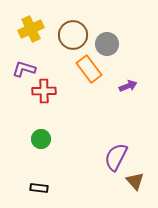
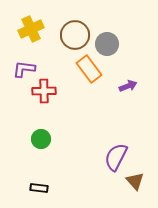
brown circle: moved 2 px right
purple L-shape: rotated 10 degrees counterclockwise
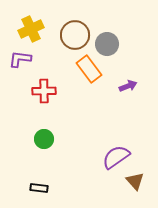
purple L-shape: moved 4 px left, 10 px up
green circle: moved 3 px right
purple semicircle: rotated 28 degrees clockwise
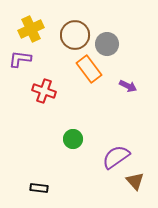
purple arrow: rotated 48 degrees clockwise
red cross: rotated 20 degrees clockwise
green circle: moved 29 px right
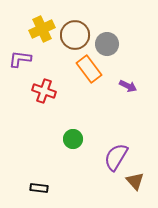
yellow cross: moved 11 px right
purple semicircle: rotated 24 degrees counterclockwise
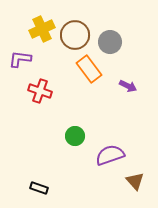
gray circle: moved 3 px right, 2 px up
red cross: moved 4 px left
green circle: moved 2 px right, 3 px up
purple semicircle: moved 6 px left, 2 px up; rotated 40 degrees clockwise
black rectangle: rotated 12 degrees clockwise
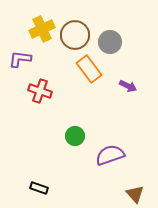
brown triangle: moved 13 px down
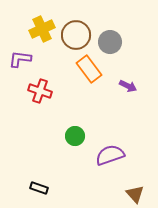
brown circle: moved 1 px right
